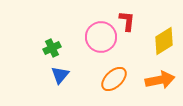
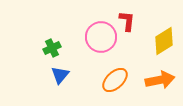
orange ellipse: moved 1 px right, 1 px down
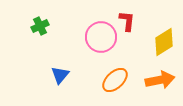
yellow diamond: moved 1 px down
green cross: moved 12 px left, 22 px up
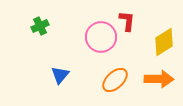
orange arrow: moved 1 px left, 1 px up; rotated 12 degrees clockwise
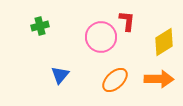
green cross: rotated 12 degrees clockwise
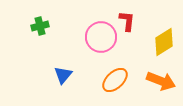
blue triangle: moved 3 px right
orange arrow: moved 2 px right, 2 px down; rotated 20 degrees clockwise
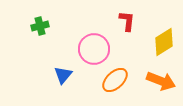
pink circle: moved 7 px left, 12 px down
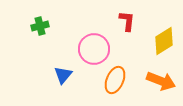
yellow diamond: moved 1 px up
orange ellipse: rotated 24 degrees counterclockwise
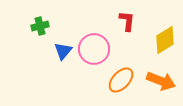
yellow diamond: moved 1 px right, 1 px up
blue triangle: moved 24 px up
orange ellipse: moved 6 px right; rotated 20 degrees clockwise
